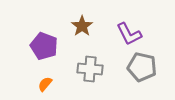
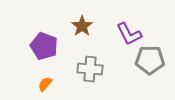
gray pentagon: moved 8 px right, 7 px up; rotated 12 degrees counterclockwise
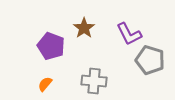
brown star: moved 2 px right, 2 px down
purple pentagon: moved 7 px right
gray pentagon: rotated 16 degrees clockwise
gray cross: moved 4 px right, 12 px down
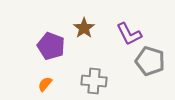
gray pentagon: moved 1 px down
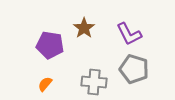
purple pentagon: moved 1 px left, 1 px up; rotated 12 degrees counterclockwise
gray pentagon: moved 16 px left, 8 px down
gray cross: moved 1 px down
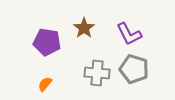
purple pentagon: moved 3 px left, 3 px up
gray cross: moved 3 px right, 9 px up
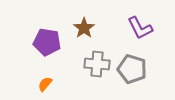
purple L-shape: moved 11 px right, 6 px up
gray pentagon: moved 2 px left
gray cross: moved 9 px up
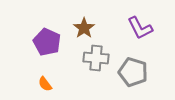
purple pentagon: rotated 16 degrees clockwise
gray cross: moved 1 px left, 6 px up
gray pentagon: moved 1 px right, 3 px down
orange semicircle: rotated 77 degrees counterclockwise
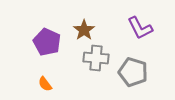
brown star: moved 2 px down
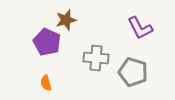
brown star: moved 18 px left, 10 px up; rotated 20 degrees clockwise
orange semicircle: moved 1 px right, 1 px up; rotated 21 degrees clockwise
